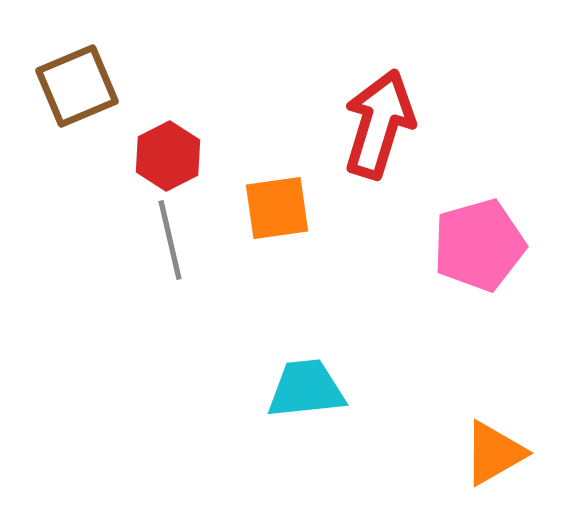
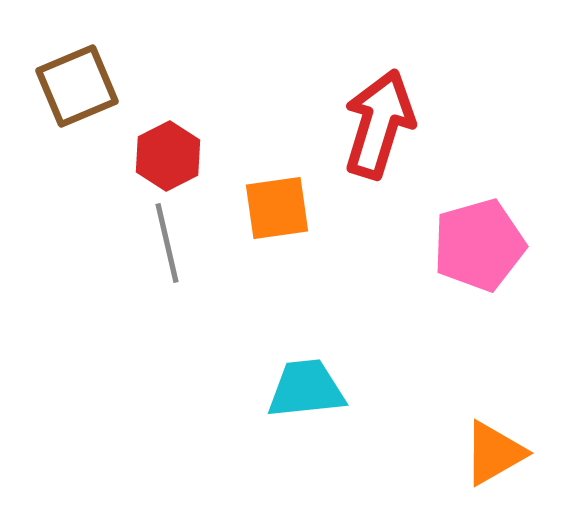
gray line: moved 3 px left, 3 px down
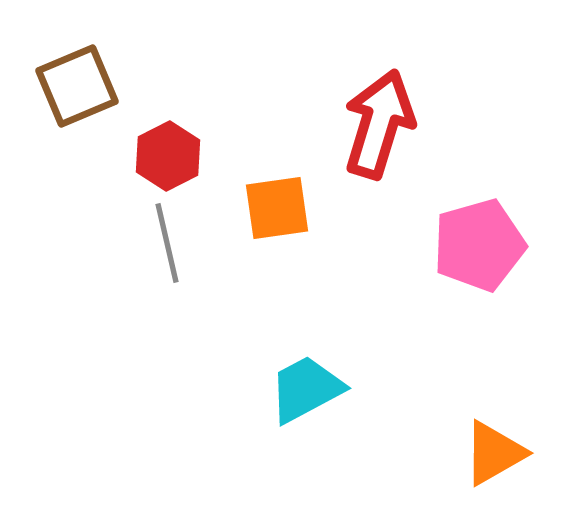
cyan trapezoid: rotated 22 degrees counterclockwise
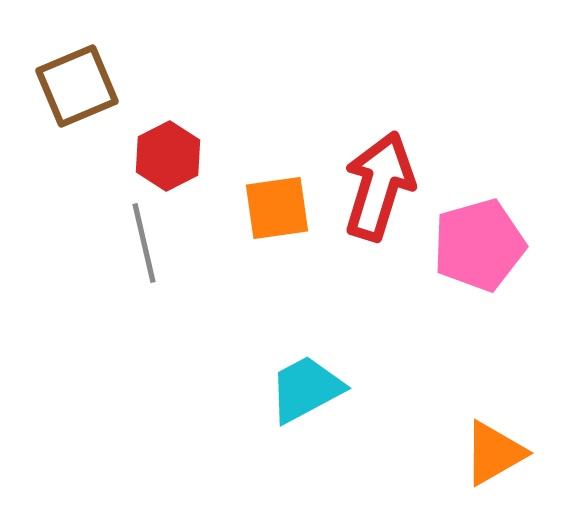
red arrow: moved 62 px down
gray line: moved 23 px left
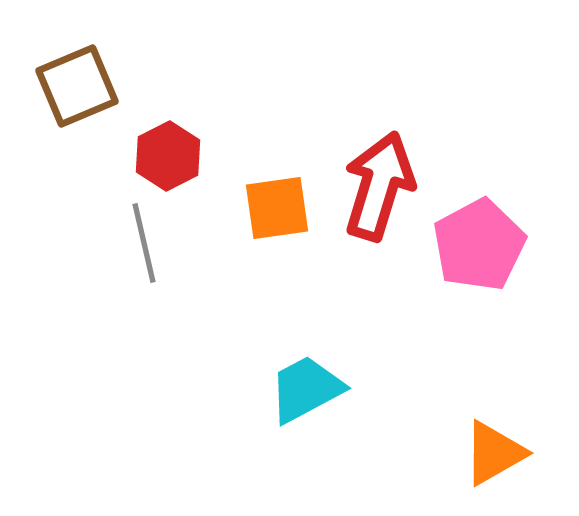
pink pentagon: rotated 12 degrees counterclockwise
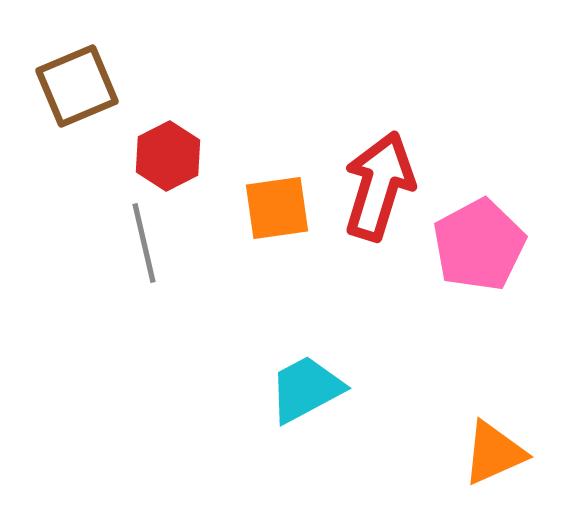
orange triangle: rotated 6 degrees clockwise
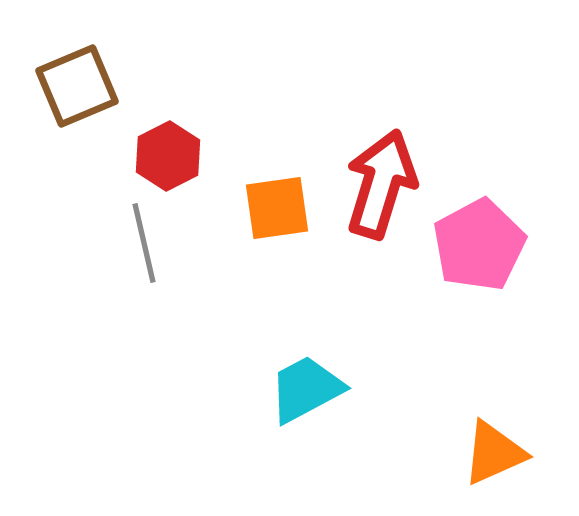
red arrow: moved 2 px right, 2 px up
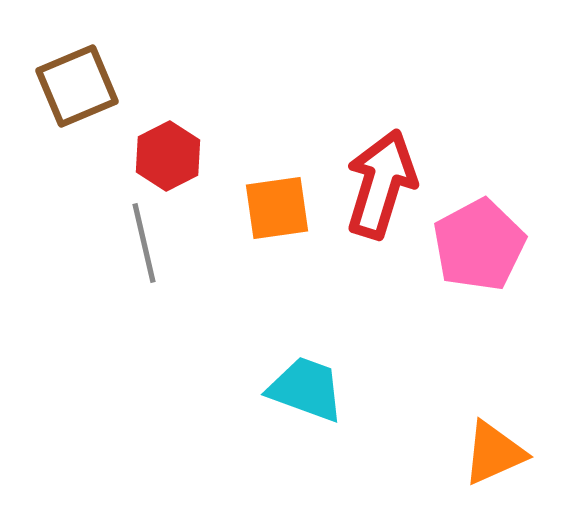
cyan trapezoid: rotated 48 degrees clockwise
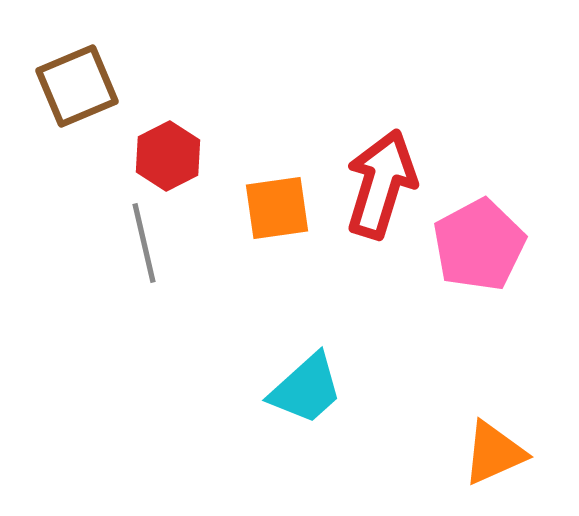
cyan trapezoid: rotated 118 degrees clockwise
